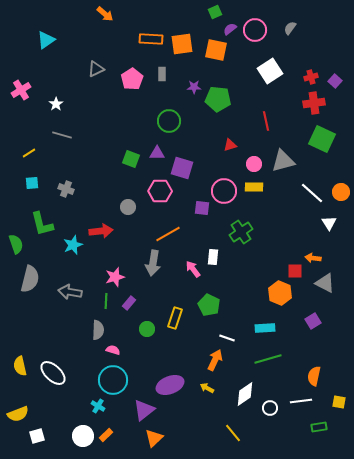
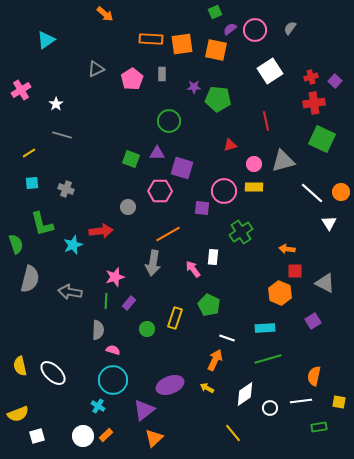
orange arrow at (313, 258): moved 26 px left, 9 px up
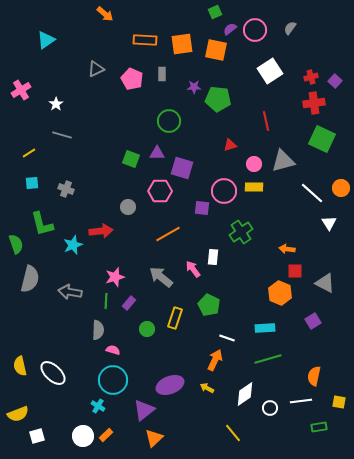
orange rectangle at (151, 39): moved 6 px left, 1 px down
pink pentagon at (132, 79): rotated 15 degrees counterclockwise
orange circle at (341, 192): moved 4 px up
gray arrow at (153, 263): moved 8 px right, 14 px down; rotated 120 degrees clockwise
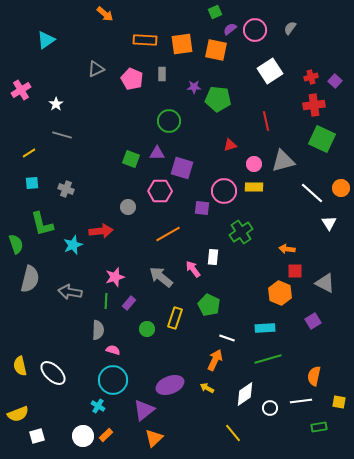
red cross at (314, 103): moved 2 px down
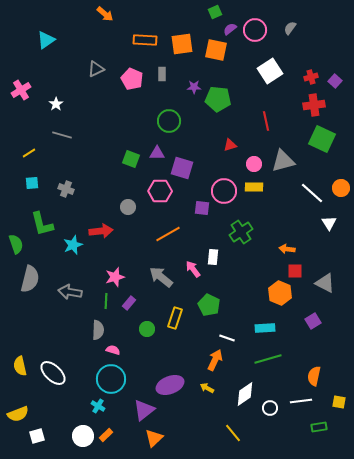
cyan circle at (113, 380): moved 2 px left, 1 px up
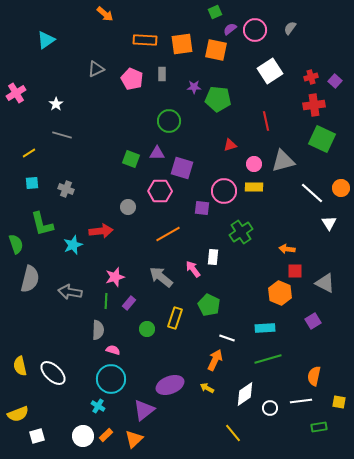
pink cross at (21, 90): moved 5 px left, 3 px down
orange triangle at (154, 438): moved 20 px left, 1 px down
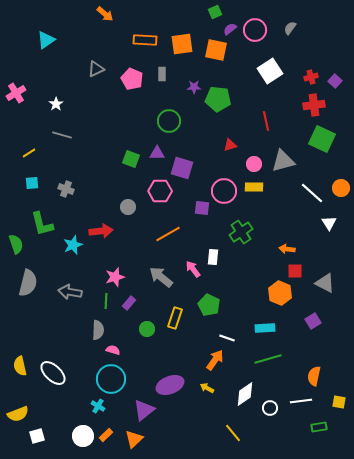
gray semicircle at (30, 279): moved 2 px left, 4 px down
orange arrow at (215, 360): rotated 10 degrees clockwise
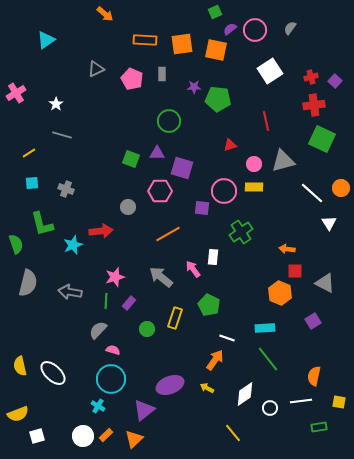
gray semicircle at (98, 330): rotated 138 degrees counterclockwise
green line at (268, 359): rotated 68 degrees clockwise
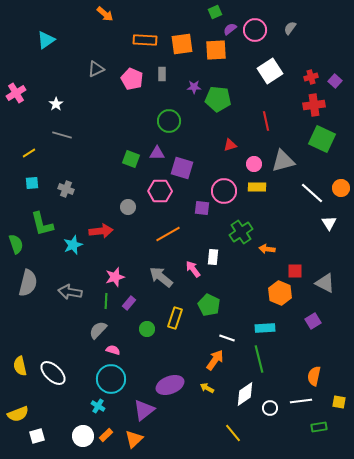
orange square at (216, 50): rotated 15 degrees counterclockwise
yellow rectangle at (254, 187): moved 3 px right
orange arrow at (287, 249): moved 20 px left
green line at (268, 359): moved 9 px left; rotated 24 degrees clockwise
